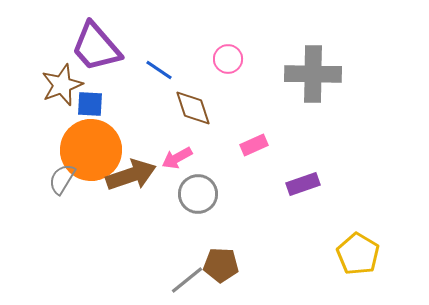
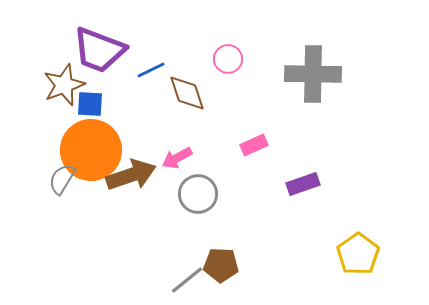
purple trapezoid: moved 3 px right, 3 px down; rotated 28 degrees counterclockwise
blue line: moved 8 px left; rotated 60 degrees counterclockwise
brown star: moved 2 px right
brown diamond: moved 6 px left, 15 px up
yellow pentagon: rotated 6 degrees clockwise
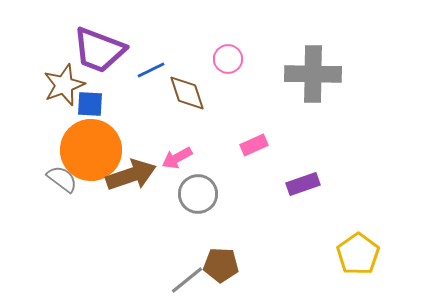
gray semicircle: rotated 96 degrees clockwise
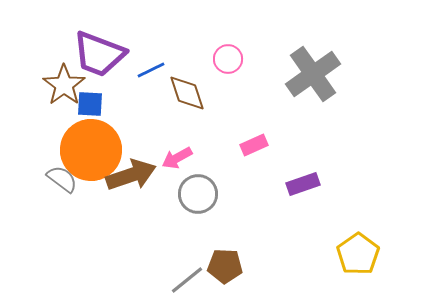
purple trapezoid: moved 4 px down
gray cross: rotated 36 degrees counterclockwise
brown star: rotated 15 degrees counterclockwise
brown pentagon: moved 4 px right, 1 px down
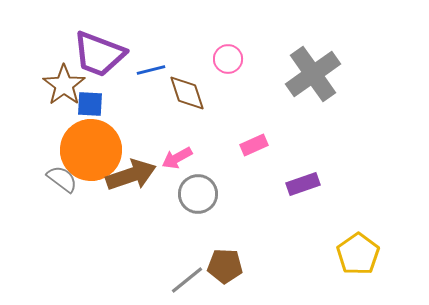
blue line: rotated 12 degrees clockwise
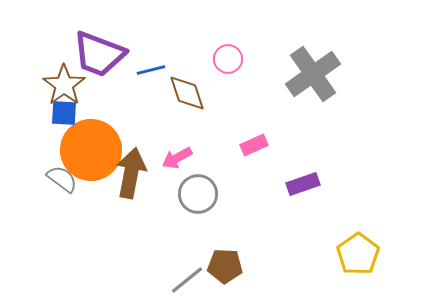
blue square: moved 26 px left, 9 px down
brown arrow: moved 2 px up; rotated 60 degrees counterclockwise
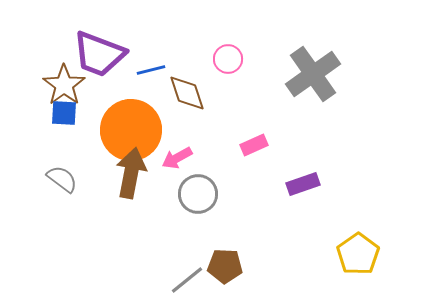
orange circle: moved 40 px right, 20 px up
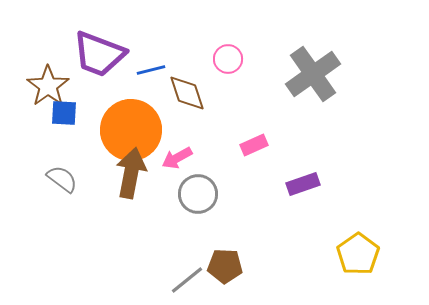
brown star: moved 16 px left, 1 px down
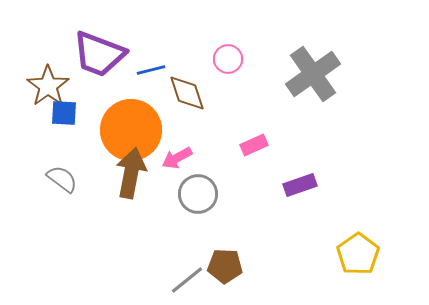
purple rectangle: moved 3 px left, 1 px down
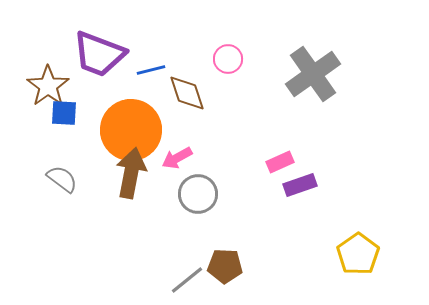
pink rectangle: moved 26 px right, 17 px down
